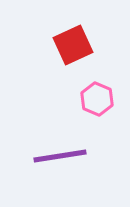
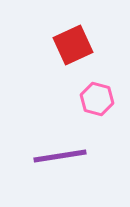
pink hexagon: rotated 8 degrees counterclockwise
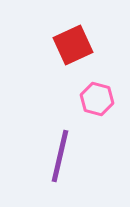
purple line: rotated 68 degrees counterclockwise
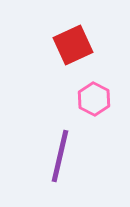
pink hexagon: moved 3 px left; rotated 12 degrees clockwise
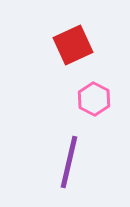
purple line: moved 9 px right, 6 px down
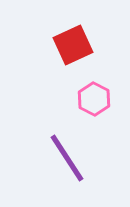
purple line: moved 2 px left, 4 px up; rotated 46 degrees counterclockwise
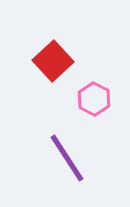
red square: moved 20 px left, 16 px down; rotated 18 degrees counterclockwise
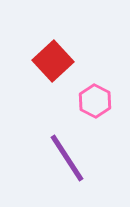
pink hexagon: moved 1 px right, 2 px down
